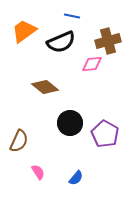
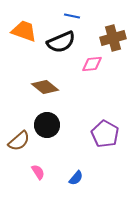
orange trapezoid: rotated 56 degrees clockwise
brown cross: moved 5 px right, 3 px up
black circle: moved 23 px left, 2 px down
brown semicircle: rotated 25 degrees clockwise
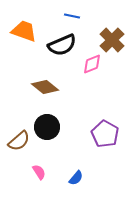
brown cross: moved 1 px left, 2 px down; rotated 30 degrees counterclockwise
black semicircle: moved 1 px right, 3 px down
pink diamond: rotated 15 degrees counterclockwise
black circle: moved 2 px down
pink semicircle: moved 1 px right
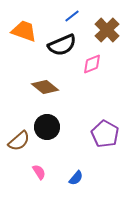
blue line: rotated 49 degrees counterclockwise
brown cross: moved 5 px left, 10 px up
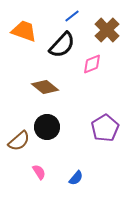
black semicircle: rotated 24 degrees counterclockwise
purple pentagon: moved 6 px up; rotated 12 degrees clockwise
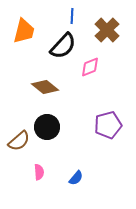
blue line: rotated 49 degrees counterclockwise
orange trapezoid: rotated 84 degrees clockwise
black semicircle: moved 1 px right, 1 px down
pink diamond: moved 2 px left, 3 px down
purple pentagon: moved 3 px right, 3 px up; rotated 16 degrees clockwise
pink semicircle: rotated 28 degrees clockwise
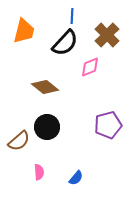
brown cross: moved 5 px down
black semicircle: moved 2 px right, 3 px up
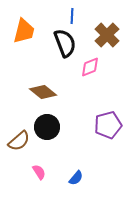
black semicircle: rotated 64 degrees counterclockwise
brown diamond: moved 2 px left, 5 px down
pink semicircle: rotated 28 degrees counterclockwise
